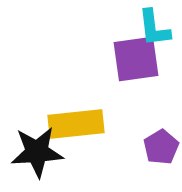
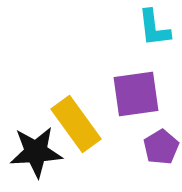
purple square: moved 35 px down
yellow rectangle: rotated 60 degrees clockwise
black star: moved 1 px left
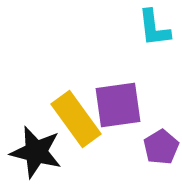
purple square: moved 18 px left, 11 px down
yellow rectangle: moved 5 px up
black star: rotated 18 degrees clockwise
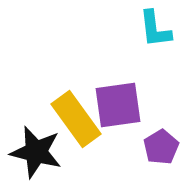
cyan L-shape: moved 1 px right, 1 px down
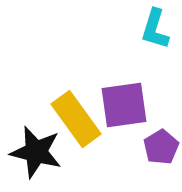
cyan L-shape: rotated 24 degrees clockwise
purple square: moved 6 px right
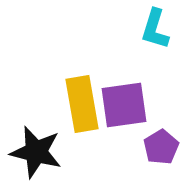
yellow rectangle: moved 6 px right, 15 px up; rotated 26 degrees clockwise
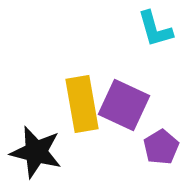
cyan L-shape: rotated 33 degrees counterclockwise
purple square: rotated 33 degrees clockwise
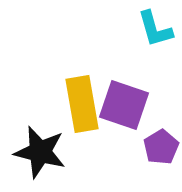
purple square: rotated 6 degrees counterclockwise
black star: moved 4 px right
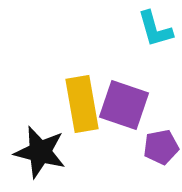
purple pentagon: rotated 20 degrees clockwise
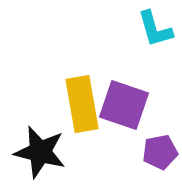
purple pentagon: moved 1 px left, 5 px down
